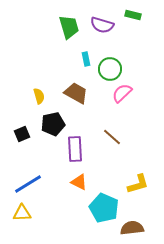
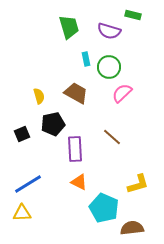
purple semicircle: moved 7 px right, 6 px down
green circle: moved 1 px left, 2 px up
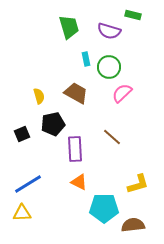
cyan pentagon: rotated 24 degrees counterclockwise
brown semicircle: moved 1 px right, 3 px up
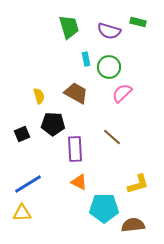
green rectangle: moved 5 px right, 7 px down
black pentagon: rotated 15 degrees clockwise
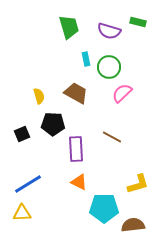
brown line: rotated 12 degrees counterclockwise
purple rectangle: moved 1 px right
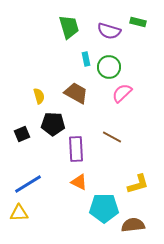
yellow triangle: moved 3 px left
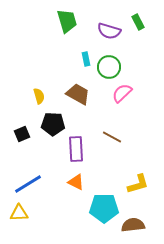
green rectangle: rotated 49 degrees clockwise
green trapezoid: moved 2 px left, 6 px up
brown trapezoid: moved 2 px right, 1 px down
orange triangle: moved 3 px left
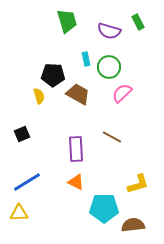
black pentagon: moved 49 px up
blue line: moved 1 px left, 2 px up
